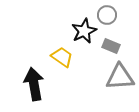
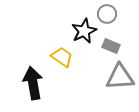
gray circle: moved 1 px up
black arrow: moved 1 px left, 1 px up
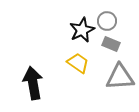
gray circle: moved 7 px down
black star: moved 2 px left, 1 px up
gray rectangle: moved 2 px up
yellow trapezoid: moved 16 px right, 6 px down
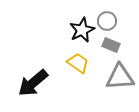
gray rectangle: moved 1 px down
black arrow: rotated 120 degrees counterclockwise
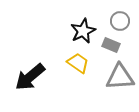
gray circle: moved 13 px right
black star: moved 1 px right, 1 px down
black arrow: moved 3 px left, 6 px up
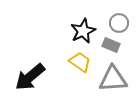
gray circle: moved 1 px left, 2 px down
yellow trapezoid: moved 2 px right, 1 px up
gray triangle: moved 7 px left, 2 px down
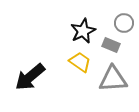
gray circle: moved 5 px right
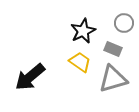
gray rectangle: moved 2 px right, 4 px down
gray triangle: rotated 12 degrees counterclockwise
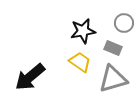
black star: rotated 15 degrees clockwise
gray rectangle: moved 1 px up
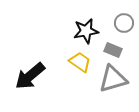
black star: moved 3 px right
gray rectangle: moved 2 px down
black arrow: moved 1 px up
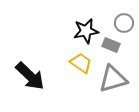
gray rectangle: moved 2 px left, 5 px up
yellow trapezoid: moved 1 px right, 1 px down
black arrow: rotated 96 degrees counterclockwise
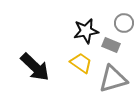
black arrow: moved 5 px right, 9 px up
